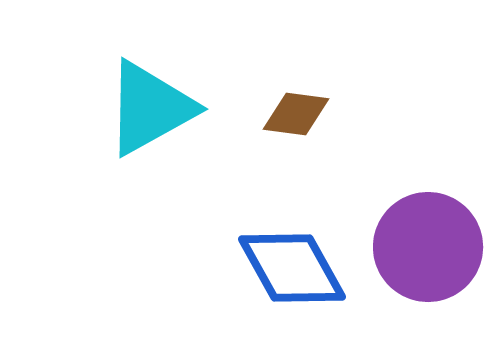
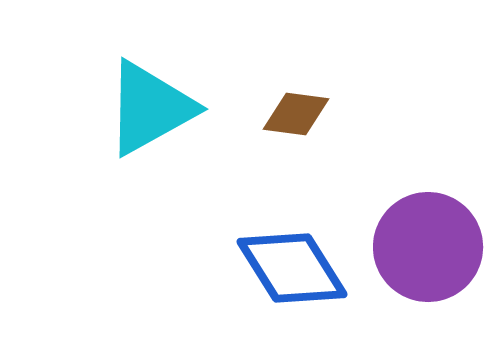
blue diamond: rotated 3 degrees counterclockwise
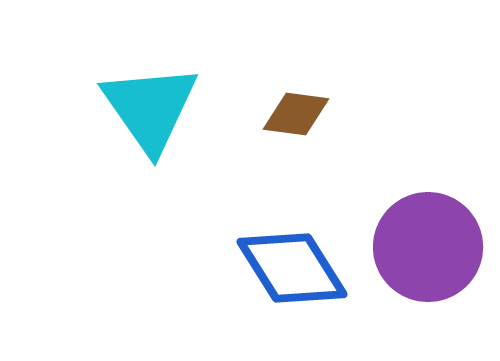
cyan triangle: rotated 36 degrees counterclockwise
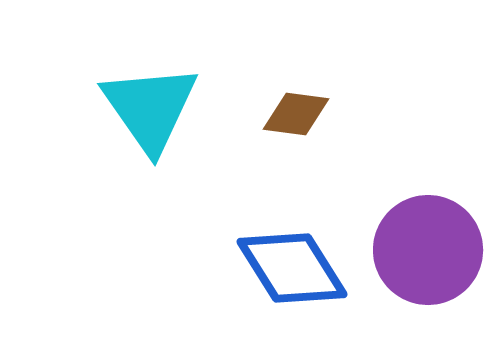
purple circle: moved 3 px down
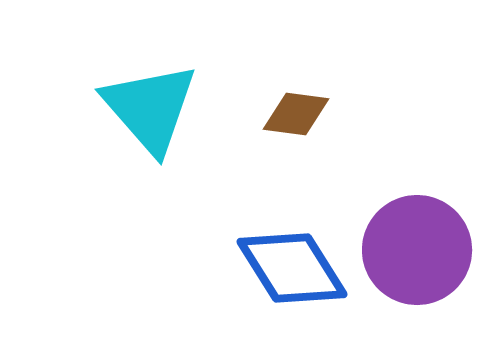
cyan triangle: rotated 6 degrees counterclockwise
purple circle: moved 11 px left
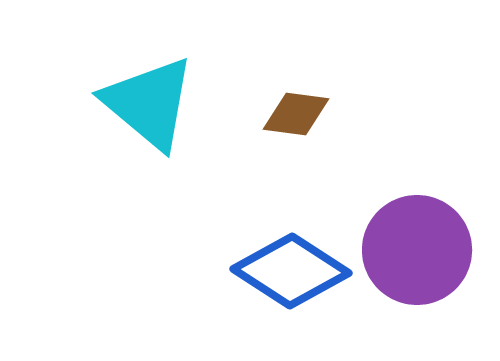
cyan triangle: moved 1 px left, 5 px up; rotated 9 degrees counterclockwise
blue diamond: moved 1 px left, 3 px down; rotated 25 degrees counterclockwise
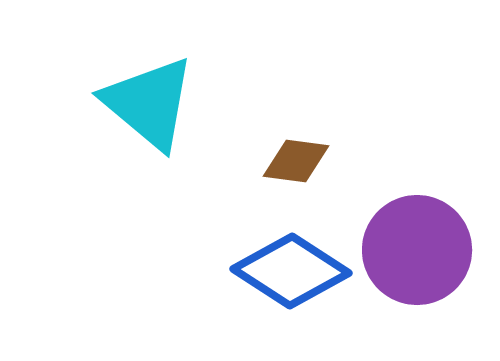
brown diamond: moved 47 px down
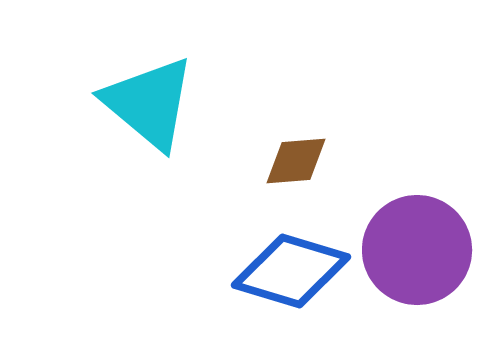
brown diamond: rotated 12 degrees counterclockwise
blue diamond: rotated 16 degrees counterclockwise
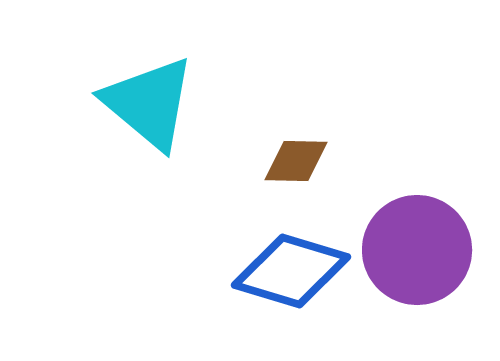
brown diamond: rotated 6 degrees clockwise
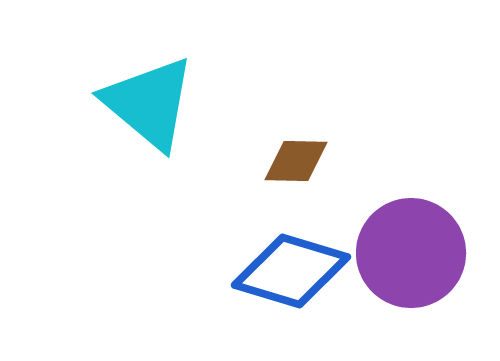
purple circle: moved 6 px left, 3 px down
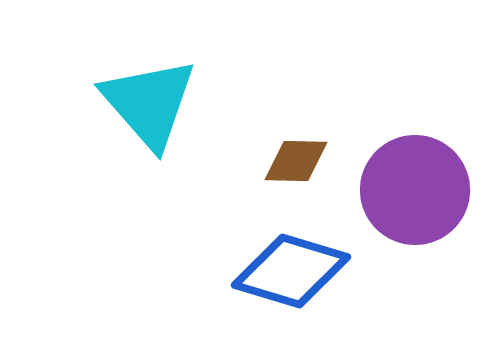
cyan triangle: rotated 9 degrees clockwise
purple circle: moved 4 px right, 63 px up
